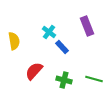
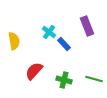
blue rectangle: moved 2 px right, 3 px up
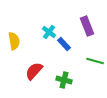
green line: moved 1 px right, 18 px up
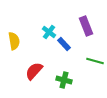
purple rectangle: moved 1 px left
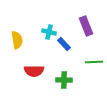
cyan cross: rotated 24 degrees counterclockwise
yellow semicircle: moved 3 px right, 1 px up
green line: moved 1 px left, 1 px down; rotated 18 degrees counterclockwise
red semicircle: rotated 132 degrees counterclockwise
green cross: rotated 14 degrees counterclockwise
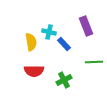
yellow semicircle: moved 14 px right, 2 px down
green cross: rotated 28 degrees counterclockwise
